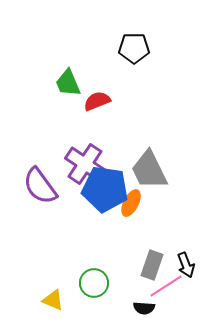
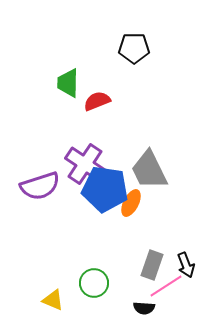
green trapezoid: rotated 24 degrees clockwise
purple semicircle: rotated 72 degrees counterclockwise
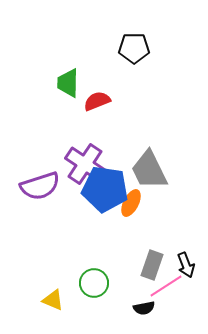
black semicircle: rotated 15 degrees counterclockwise
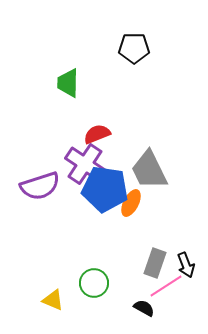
red semicircle: moved 33 px down
gray rectangle: moved 3 px right, 2 px up
black semicircle: rotated 140 degrees counterclockwise
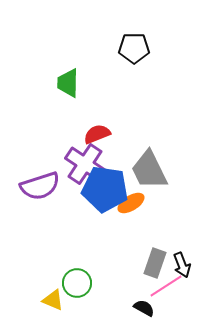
orange ellipse: rotated 32 degrees clockwise
black arrow: moved 4 px left
green circle: moved 17 px left
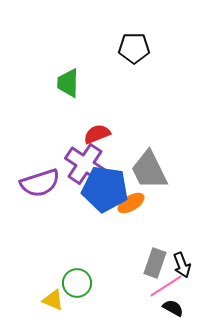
purple semicircle: moved 3 px up
black semicircle: moved 29 px right
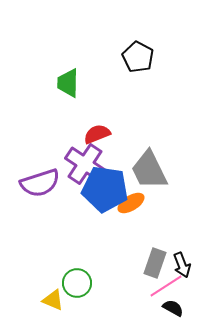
black pentagon: moved 4 px right, 9 px down; rotated 28 degrees clockwise
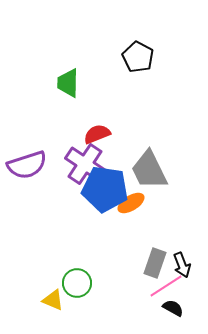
purple semicircle: moved 13 px left, 18 px up
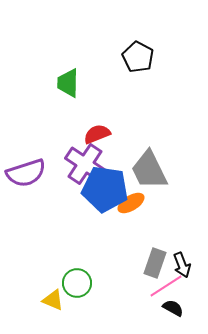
purple semicircle: moved 1 px left, 8 px down
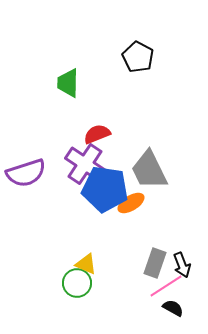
yellow triangle: moved 33 px right, 36 px up
